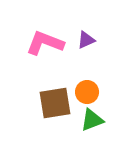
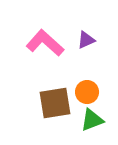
pink L-shape: rotated 21 degrees clockwise
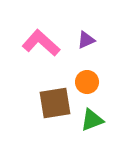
pink L-shape: moved 4 px left
orange circle: moved 10 px up
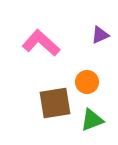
purple triangle: moved 14 px right, 5 px up
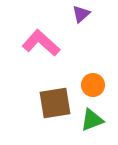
purple triangle: moved 19 px left, 21 px up; rotated 18 degrees counterclockwise
orange circle: moved 6 px right, 3 px down
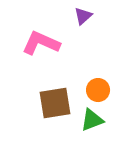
purple triangle: moved 2 px right, 2 px down
pink L-shape: rotated 18 degrees counterclockwise
orange circle: moved 5 px right, 5 px down
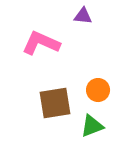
purple triangle: rotated 48 degrees clockwise
green triangle: moved 6 px down
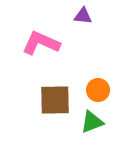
brown square: moved 3 px up; rotated 8 degrees clockwise
green triangle: moved 4 px up
